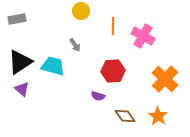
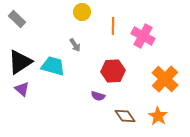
yellow circle: moved 1 px right, 1 px down
gray rectangle: rotated 54 degrees clockwise
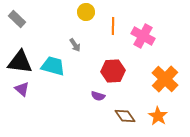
yellow circle: moved 4 px right
black triangle: rotated 40 degrees clockwise
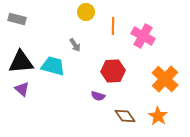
gray rectangle: rotated 30 degrees counterclockwise
black triangle: moved 1 px right; rotated 12 degrees counterclockwise
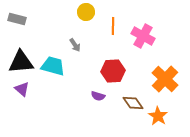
brown diamond: moved 8 px right, 13 px up
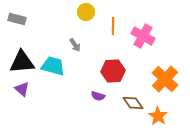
black triangle: moved 1 px right
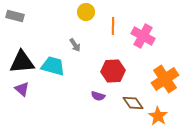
gray rectangle: moved 2 px left, 3 px up
orange cross: rotated 12 degrees clockwise
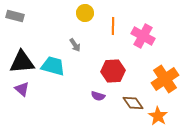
yellow circle: moved 1 px left, 1 px down
